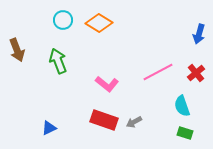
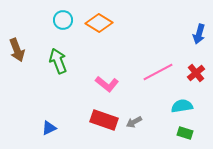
cyan semicircle: rotated 100 degrees clockwise
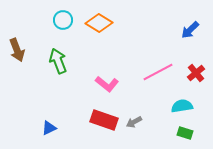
blue arrow: moved 9 px left, 4 px up; rotated 30 degrees clockwise
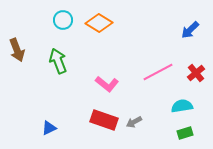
green rectangle: rotated 35 degrees counterclockwise
